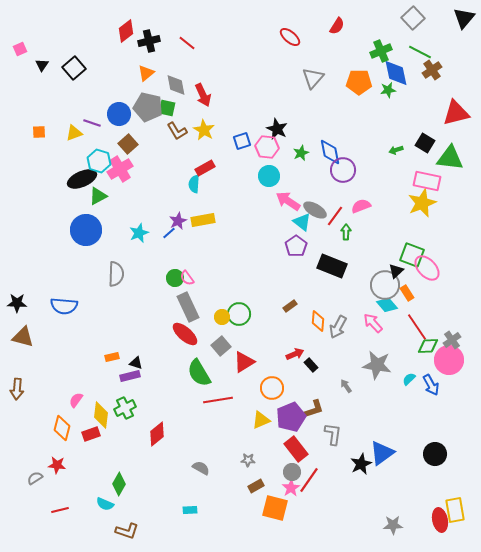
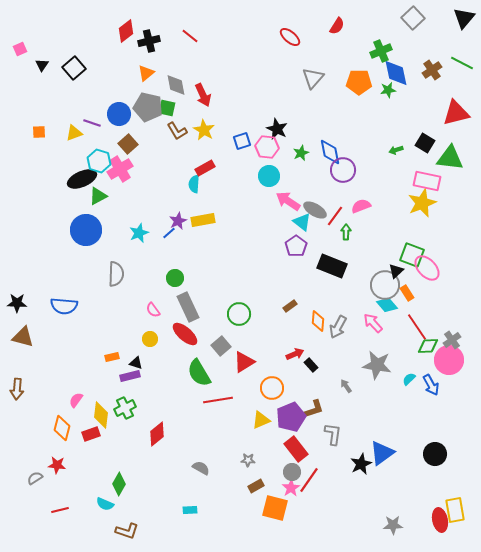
red line at (187, 43): moved 3 px right, 7 px up
green line at (420, 52): moved 42 px right, 11 px down
pink semicircle at (187, 278): moved 34 px left, 32 px down
yellow circle at (222, 317): moved 72 px left, 22 px down
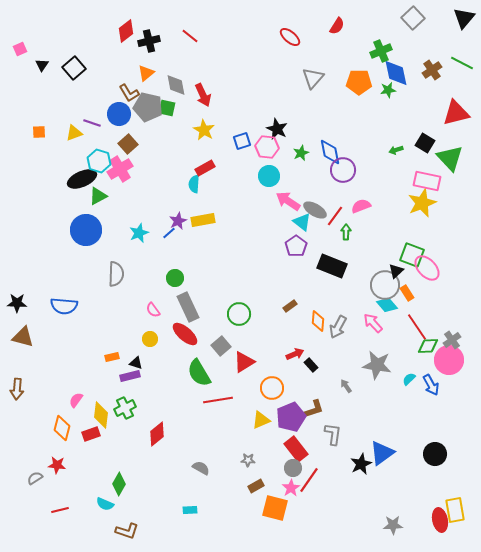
brown L-shape at (177, 131): moved 48 px left, 38 px up
green triangle at (450, 158): rotated 40 degrees clockwise
gray circle at (292, 472): moved 1 px right, 4 px up
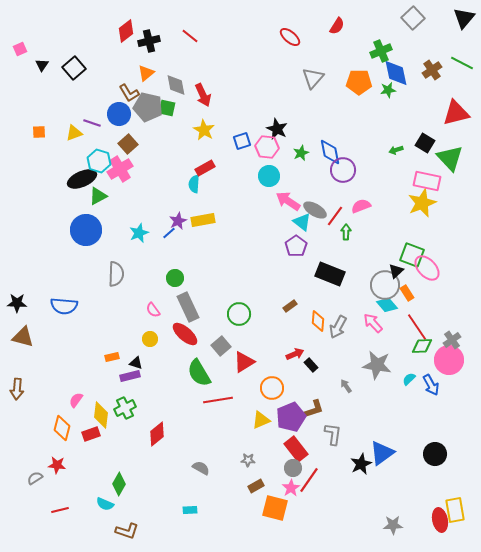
black rectangle at (332, 266): moved 2 px left, 8 px down
green diamond at (428, 346): moved 6 px left
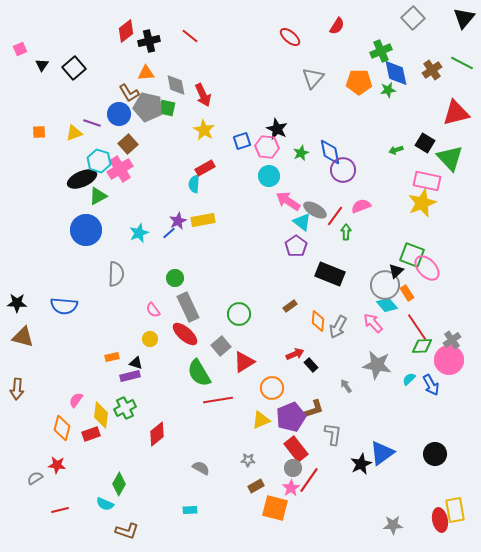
orange triangle at (146, 73): rotated 36 degrees clockwise
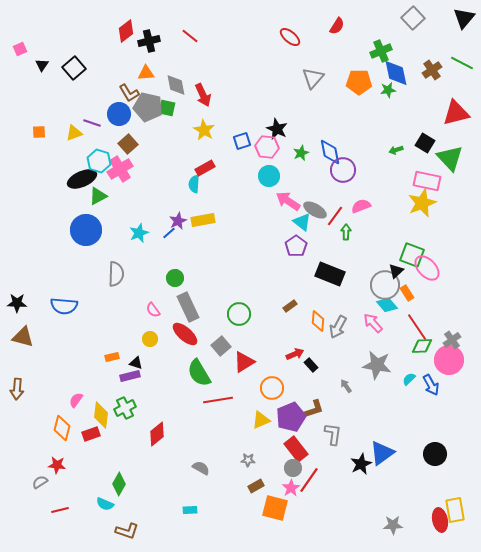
gray semicircle at (35, 478): moved 5 px right, 4 px down
